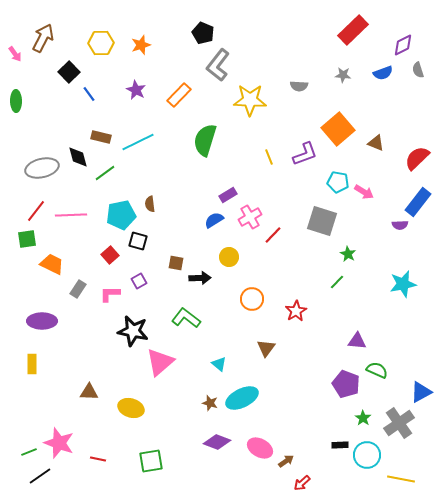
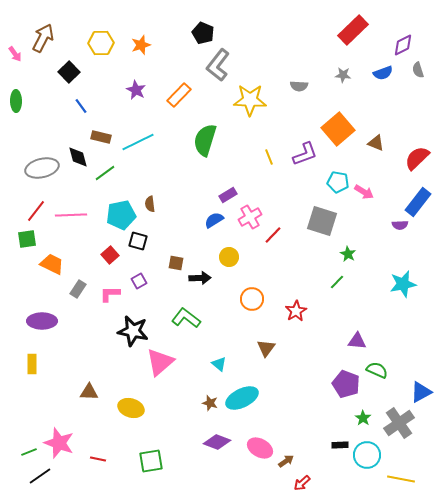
blue line at (89, 94): moved 8 px left, 12 px down
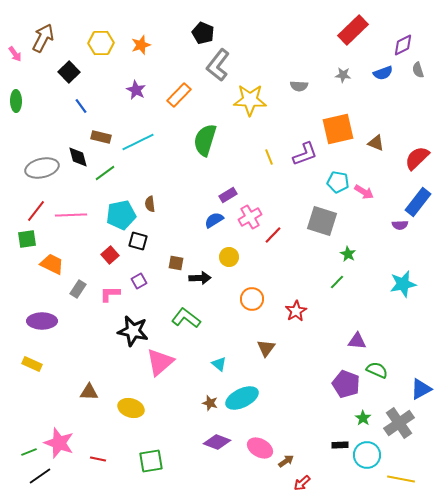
orange square at (338, 129): rotated 28 degrees clockwise
yellow rectangle at (32, 364): rotated 66 degrees counterclockwise
blue triangle at (421, 392): moved 3 px up
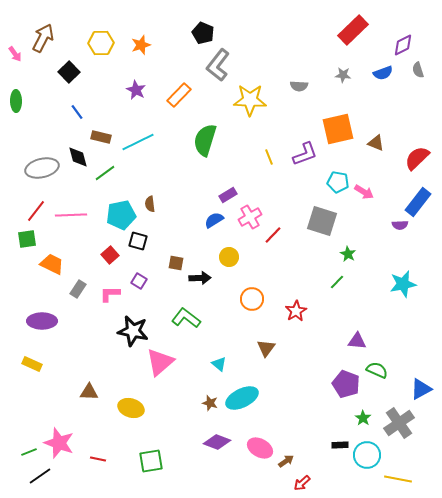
blue line at (81, 106): moved 4 px left, 6 px down
purple square at (139, 281): rotated 28 degrees counterclockwise
yellow line at (401, 479): moved 3 px left
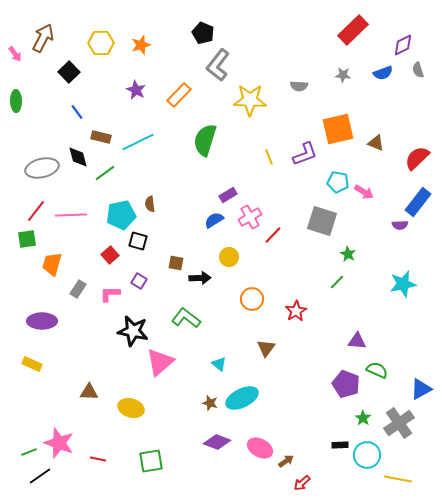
orange trapezoid at (52, 264): rotated 100 degrees counterclockwise
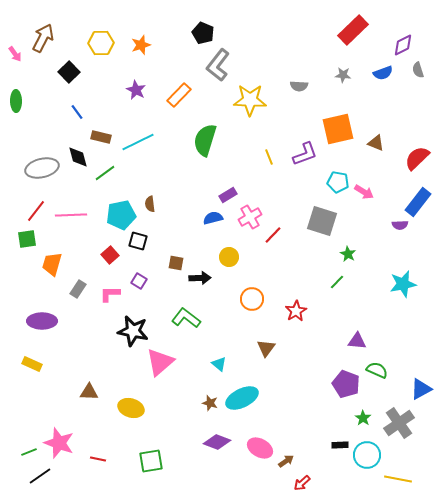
blue semicircle at (214, 220): moved 1 px left, 2 px up; rotated 18 degrees clockwise
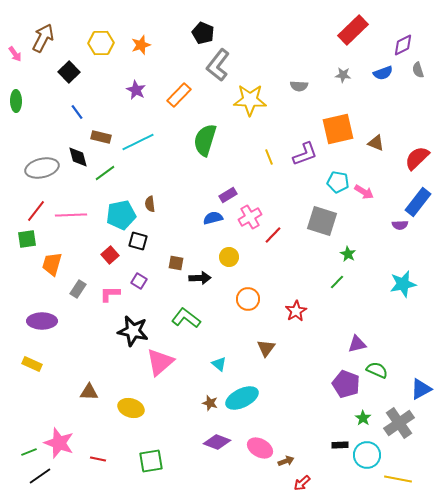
orange circle at (252, 299): moved 4 px left
purple triangle at (357, 341): moved 3 px down; rotated 18 degrees counterclockwise
brown arrow at (286, 461): rotated 14 degrees clockwise
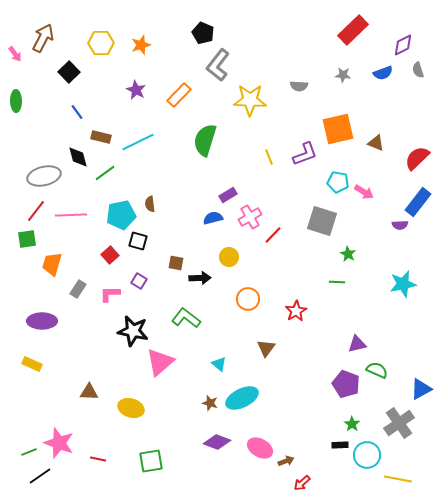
gray ellipse at (42, 168): moved 2 px right, 8 px down
green line at (337, 282): rotated 49 degrees clockwise
green star at (363, 418): moved 11 px left, 6 px down
